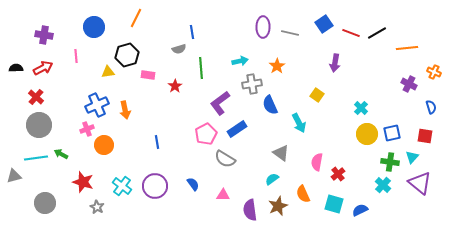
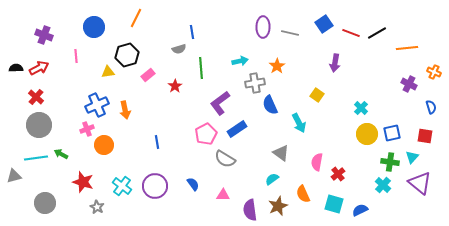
purple cross at (44, 35): rotated 12 degrees clockwise
red arrow at (43, 68): moved 4 px left
pink rectangle at (148, 75): rotated 48 degrees counterclockwise
gray cross at (252, 84): moved 3 px right, 1 px up
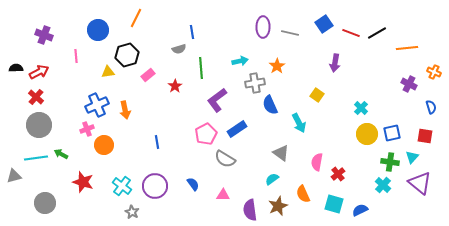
blue circle at (94, 27): moved 4 px right, 3 px down
red arrow at (39, 68): moved 4 px down
purple L-shape at (220, 103): moved 3 px left, 3 px up
gray star at (97, 207): moved 35 px right, 5 px down
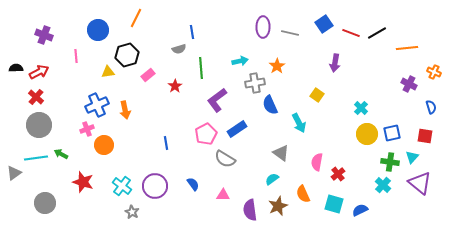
blue line at (157, 142): moved 9 px right, 1 px down
gray triangle at (14, 176): moved 3 px up; rotated 21 degrees counterclockwise
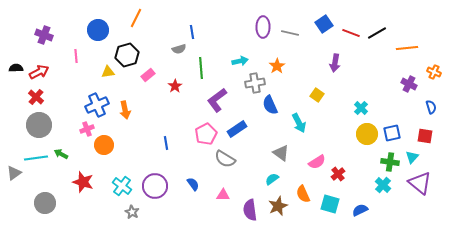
pink semicircle at (317, 162): rotated 132 degrees counterclockwise
cyan square at (334, 204): moved 4 px left
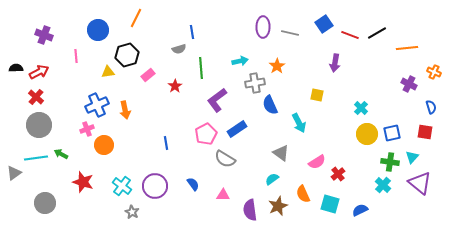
red line at (351, 33): moved 1 px left, 2 px down
yellow square at (317, 95): rotated 24 degrees counterclockwise
red square at (425, 136): moved 4 px up
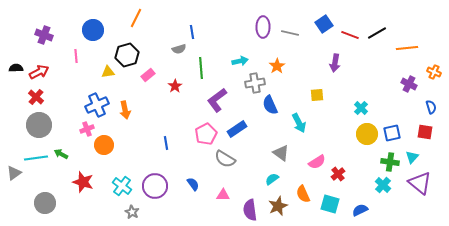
blue circle at (98, 30): moved 5 px left
yellow square at (317, 95): rotated 16 degrees counterclockwise
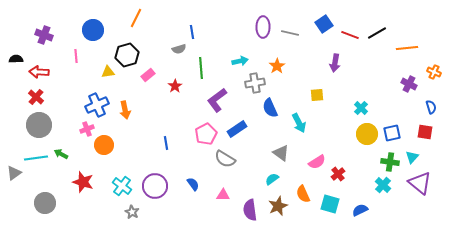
black semicircle at (16, 68): moved 9 px up
red arrow at (39, 72): rotated 150 degrees counterclockwise
blue semicircle at (270, 105): moved 3 px down
